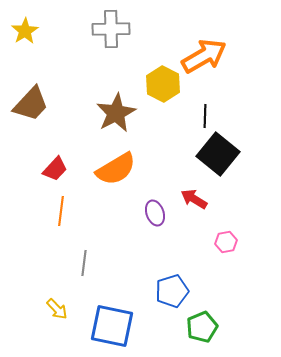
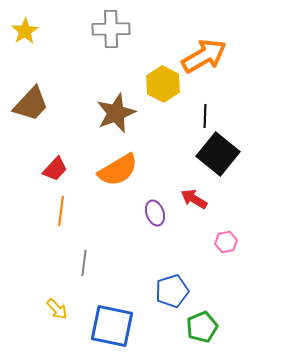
brown star: rotated 6 degrees clockwise
orange semicircle: moved 2 px right, 1 px down
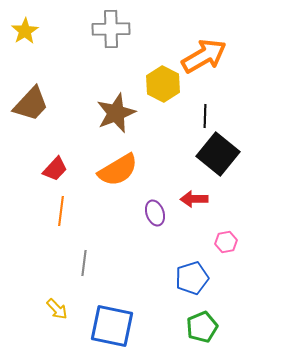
red arrow: rotated 32 degrees counterclockwise
blue pentagon: moved 20 px right, 13 px up
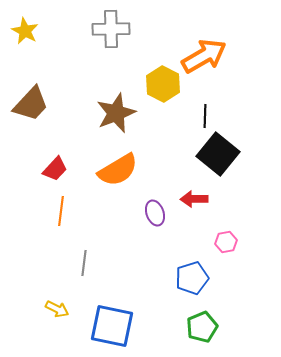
yellow star: rotated 12 degrees counterclockwise
yellow arrow: rotated 20 degrees counterclockwise
